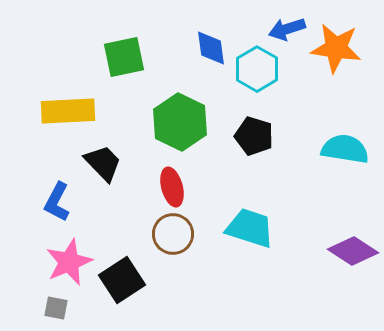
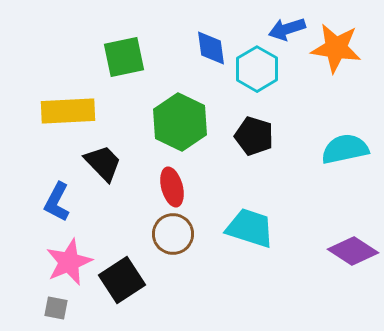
cyan semicircle: rotated 21 degrees counterclockwise
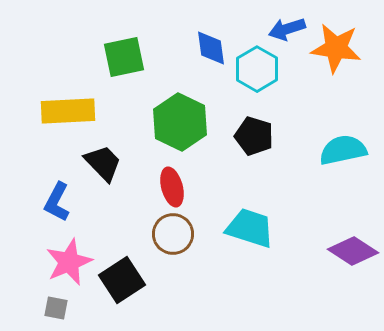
cyan semicircle: moved 2 px left, 1 px down
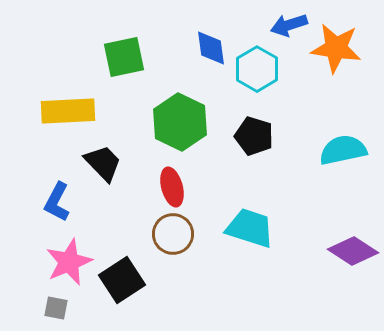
blue arrow: moved 2 px right, 4 px up
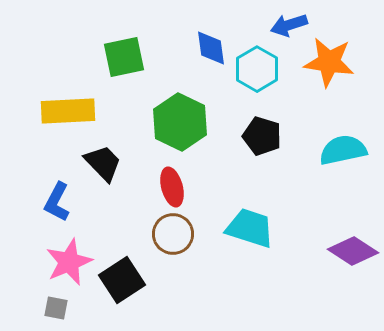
orange star: moved 7 px left, 14 px down
black pentagon: moved 8 px right
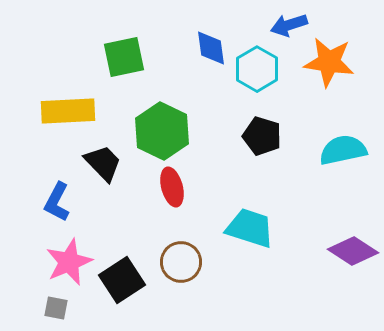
green hexagon: moved 18 px left, 9 px down
brown circle: moved 8 px right, 28 px down
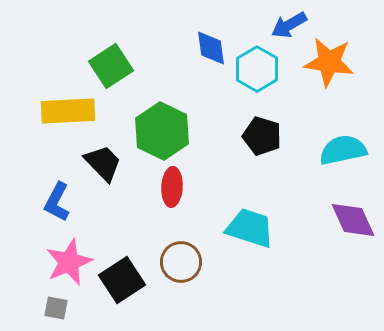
blue arrow: rotated 12 degrees counterclockwise
green square: moved 13 px left, 9 px down; rotated 21 degrees counterclockwise
red ellipse: rotated 18 degrees clockwise
purple diamond: moved 31 px up; rotated 33 degrees clockwise
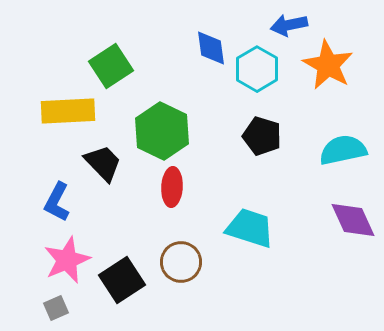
blue arrow: rotated 18 degrees clockwise
orange star: moved 1 px left, 3 px down; rotated 21 degrees clockwise
pink star: moved 2 px left, 2 px up
gray square: rotated 35 degrees counterclockwise
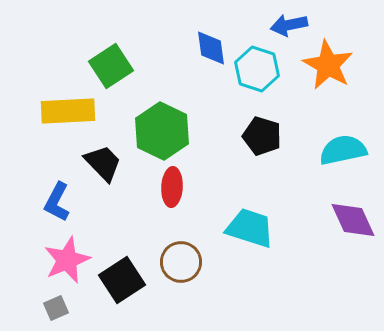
cyan hexagon: rotated 12 degrees counterclockwise
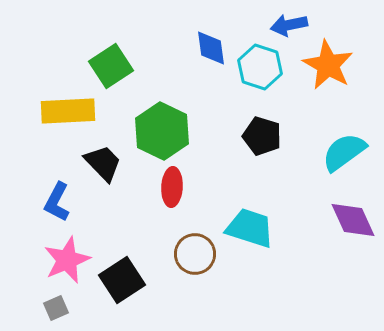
cyan hexagon: moved 3 px right, 2 px up
cyan semicircle: moved 1 px right, 2 px down; rotated 24 degrees counterclockwise
brown circle: moved 14 px right, 8 px up
